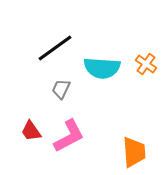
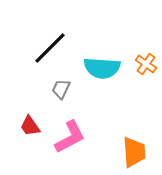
black line: moved 5 px left; rotated 9 degrees counterclockwise
red trapezoid: moved 1 px left, 5 px up
pink L-shape: moved 1 px right, 1 px down
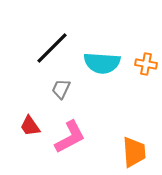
black line: moved 2 px right
orange cross: rotated 25 degrees counterclockwise
cyan semicircle: moved 5 px up
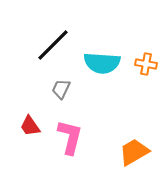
black line: moved 1 px right, 3 px up
pink L-shape: rotated 48 degrees counterclockwise
orange trapezoid: rotated 116 degrees counterclockwise
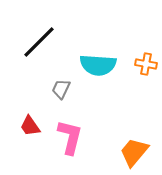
black line: moved 14 px left, 3 px up
cyan semicircle: moved 4 px left, 2 px down
orange trapezoid: rotated 20 degrees counterclockwise
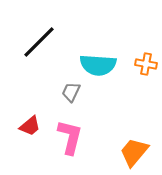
gray trapezoid: moved 10 px right, 3 px down
red trapezoid: rotated 95 degrees counterclockwise
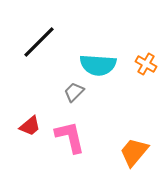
orange cross: rotated 20 degrees clockwise
gray trapezoid: moved 3 px right; rotated 20 degrees clockwise
pink L-shape: rotated 27 degrees counterclockwise
